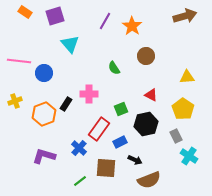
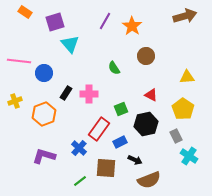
purple square: moved 6 px down
black rectangle: moved 11 px up
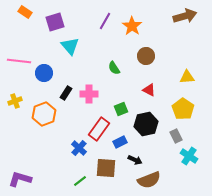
cyan triangle: moved 2 px down
red triangle: moved 2 px left, 5 px up
purple L-shape: moved 24 px left, 23 px down
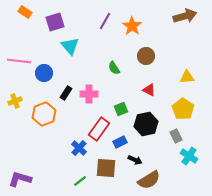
brown semicircle: rotated 10 degrees counterclockwise
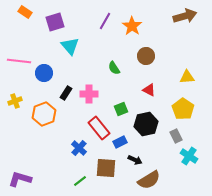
red rectangle: moved 1 px up; rotated 75 degrees counterclockwise
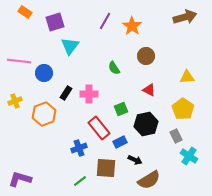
brown arrow: moved 1 px down
cyan triangle: rotated 18 degrees clockwise
blue cross: rotated 28 degrees clockwise
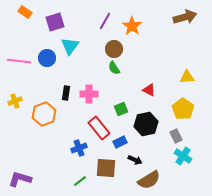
brown circle: moved 32 px left, 7 px up
blue circle: moved 3 px right, 15 px up
black rectangle: rotated 24 degrees counterclockwise
cyan cross: moved 6 px left
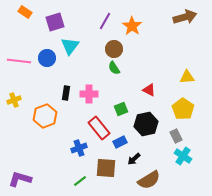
yellow cross: moved 1 px left, 1 px up
orange hexagon: moved 1 px right, 2 px down
black arrow: moved 1 px left, 1 px up; rotated 112 degrees clockwise
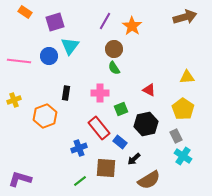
blue circle: moved 2 px right, 2 px up
pink cross: moved 11 px right, 1 px up
blue rectangle: rotated 64 degrees clockwise
